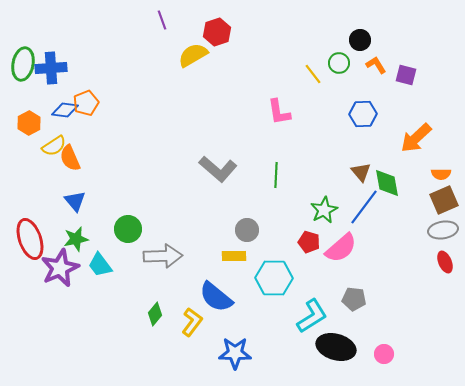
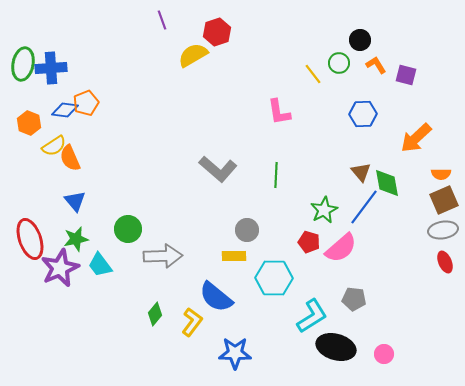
orange hexagon at (29, 123): rotated 10 degrees counterclockwise
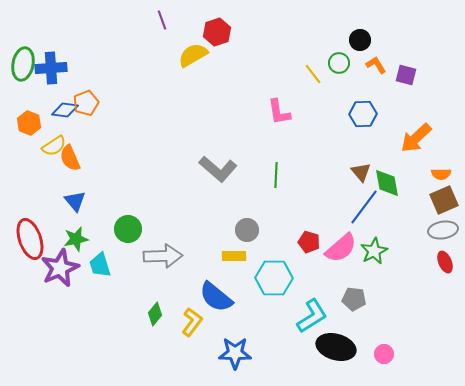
green star at (324, 210): moved 50 px right, 41 px down
cyan trapezoid at (100, 265): rotated 20 degrees clockwise
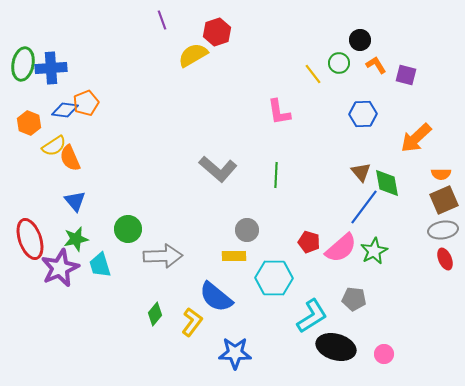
red ellipse at (445, 262): moved 3 px up
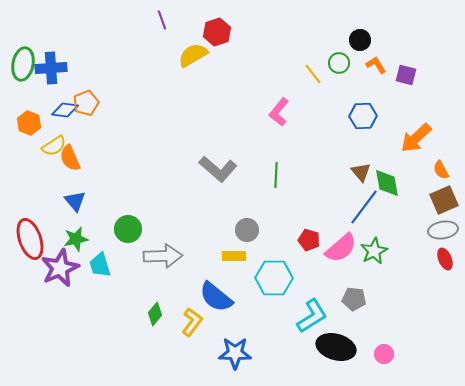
pink L-shape at (279, 112): rotated 48 degrees clockwise
blue hexagon at (363, 114): moved 2 px down
orange semicircle at (441, 174): moved 4 px up; rotated 60 degrees clockwise
red pentagon at (309, 242): moved 2 px up
